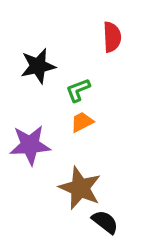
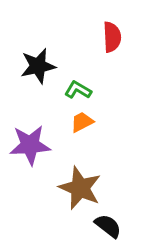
green L-shape: rotated 52 degrees clockwise
black semicircle: moved 3 px right, 4 px down
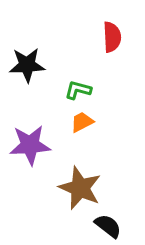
black star: moved 11 px left, 1 px up; rotated 9 degrees clockwise
green L-shape: rotated 16 degrees counterclockwise
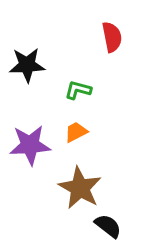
red semicircle: rotated 8 degrees counterclockwise
orange trapezoid: moved 6 px left, 10 px down
brown star: rotated 6 degrees clockwise
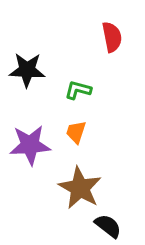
black star: moved 5 px down; rotated 6 degrees clockwise
orange trapezoid: rotated 45 degrees counterclockwise
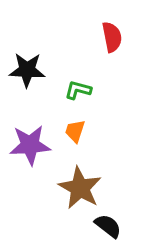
orange trapezoid: moved 1 px left, 1 px up
